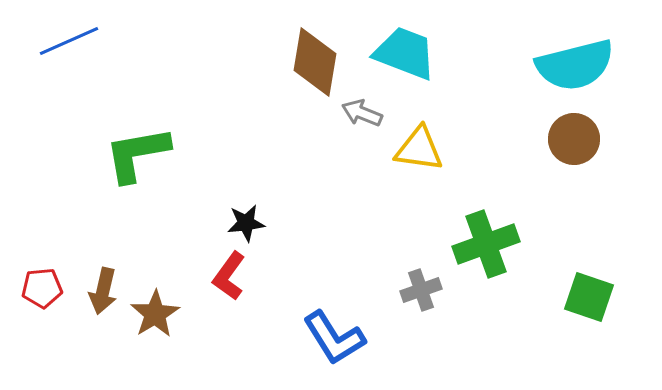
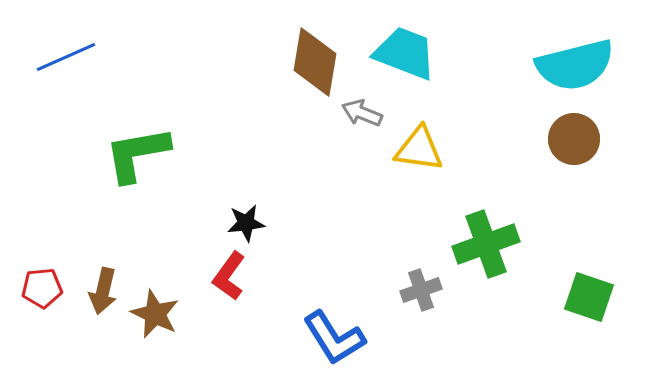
blue line: moved 3 px left, 16 px down
brown star: rotated 15 degrees counterclockwise
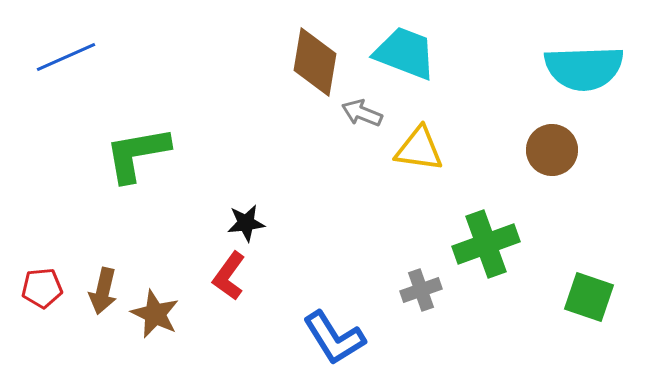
cyan semicircle: moved 9 px right, 3 px down; rotated 12 degrees clockwise
brown circle: moved 22 px left, 11 px down
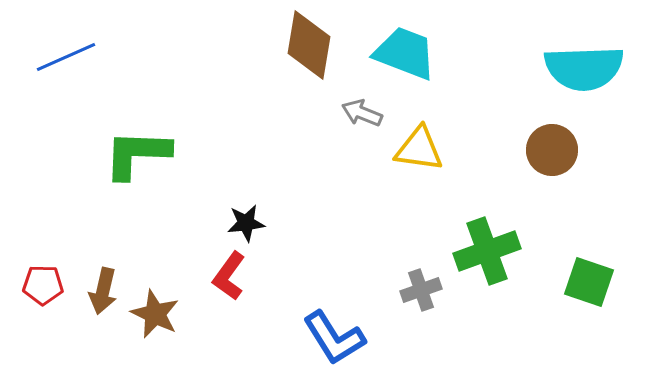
brown diamond: moved 6 px left, 17 px up
green L-shape: rotated 12 degrees clockwise
green cross: moved 1 px right, 7 px down
red pentagon: moved 1 px right, 3 px up; rotated 6 degrees clockwise
green square: moved 15 px up
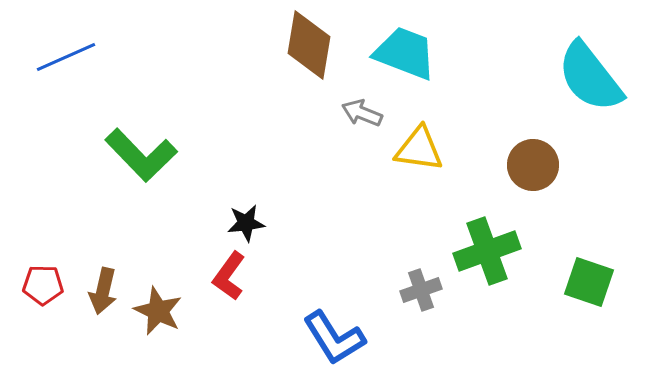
cyan semicircle: moved 6 px right, 9 px down; rotated 54 degrees clockwise
brown circle: moved 19 px left, 15 px down
green L-shape: moved 4 px right, 1 px down; rotated 136 degrees counterclockwise
brown star: moved 3 px right, 3 px up
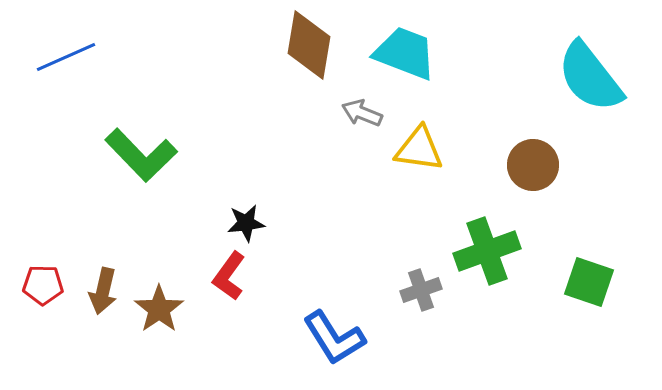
brown star: moved 1 px right, 2 px up; rotated 12 degrees clockwise
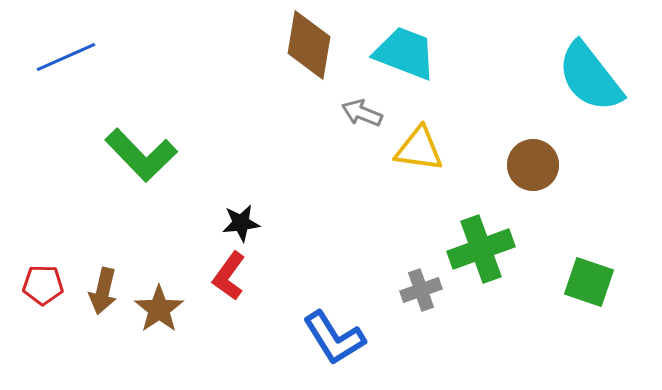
black star: moved 5 px left
green cross: moved 6 px left, 2 px up
